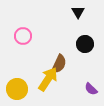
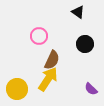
black triangle: rotated 24 degrees counterclockwise
pink circle: moved 16 px right
brown semicircle: moved 7 px left, 4 px up
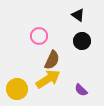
black triangle: moved 3 px down
black circle: moved 3 px left, 3 px up
yellow arrow: rotated 25 degrees clockwise
purple semicircle: moved 10 px left, 1 px down
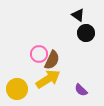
pink circle: moved 18 px down
black circle: moved 4 px right, 8 px up
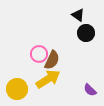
purple semicircle: moved 9 px right
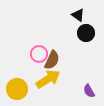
purple semicircle: moved 1 px left, 1 px down; rotated 16 degrees clockwise
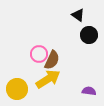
black circle: moved 3 px right, 2 px down
purple semicircle: rotated 128 degrees clockwise
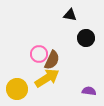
black triangle: moved 8 px left; rotated 24 degrees counterclockwise
black circle: moved 3 px left, 3 px down
yellow arrow: moved 1 px left, 1 px up
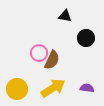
black triangle: moved 5 px left, 1 px down
pink circle: moved 1 px up
yellow arrow: moved 6 px right, 10 px down
purple semicircle: moved 2 px left, 3 px up
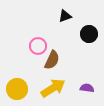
black triangle: rotated 32 degrees counterclockwise
black circle: moved 3 px right, 4 px up
pink circle: moved 1 px left, 7 px up
